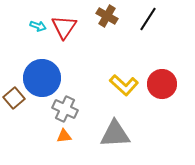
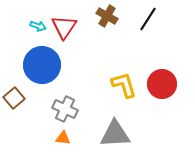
blue circle: moved 13 px up
yellow L-shape: rotated 148 degrees counterclockwise
orange triangle: moved 1 px left, 2 px down; rotated 14 degrees clockwise
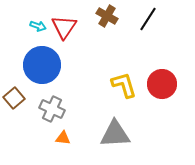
gray cross: moved 13 px left
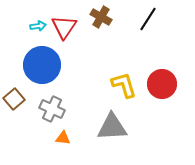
brown cross: moved 6 px left, 1 px down
cyan arrow: rotated 28 degrees counterclockwise
brown square: moved 1 px down
gray triangle: moved 3 px left, 7 px up
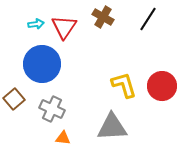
brown cross: moved 2 px right
cyan arrow: moved 2 px left, 2 px up
blue circle: moved 1 px up
red circle: moved 2 px down
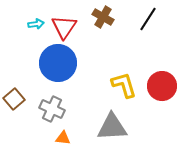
blue circle: moved 16 px right, 1 px up
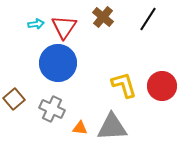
brown cross: rotated 10 degrees clockwise
orange triangle: moved 17 px right, 10 px up
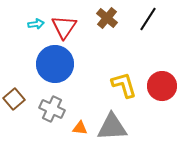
brown cross: moved 4 px right, 1 px down
blue circle: moved 3 px left, 1 px down
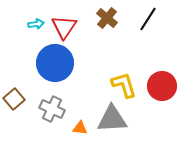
blue circle: moved 1 px up
gray triangle: moved 8 px up
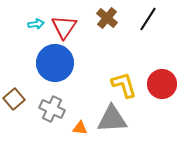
red circle: moved 2 px up
